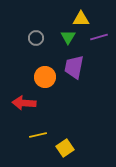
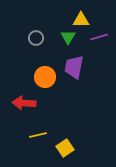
yellow triangle: moved 1 px down
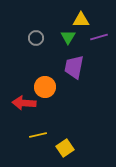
orange circle: moved 10 px down
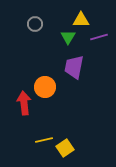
gray circle: moved 1 px left, 14 px up
red arrow: rotated 80 degrees clockwise
yellow line: moved 6 px right, 5 px down
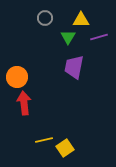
gray circle: moved 10 px right, 6 px up
orange circle: moved 28 px left, 10 px up
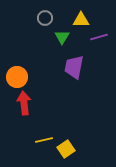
green triangle: moved 6 px left
yellow square: moved 1 px right, 1 px down
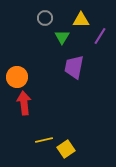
purple line: moved 1 px right, 1 px up; rotated 42 degrees counterclockwise
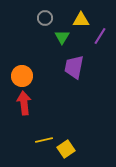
orange circle: moved 5 px right, 1 px up
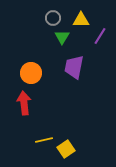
gray circle: moved 8 px right
orange circle: moved 9 px right, 3 px up
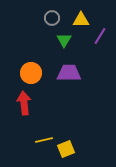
gray circle: moved 1 px left
green triangle: moved 2 px right, 3 px down
purple trapezoid: moved 5 px left, 6 px down; rotated 80 degrees clockwise
yellow square: rotated 12 degrees clockwise
